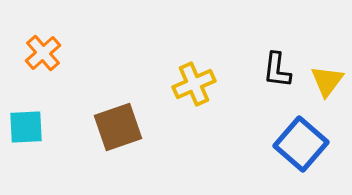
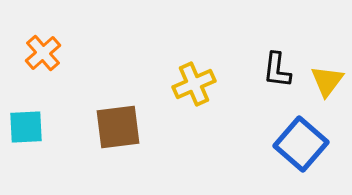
brown square: rotated 12 degrees clockwise
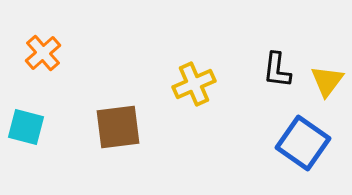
cyan square: rotated 18 degrees clockwise
blue square: moved 2 px right, 1 px up; rotated 6 degrees counterclockwise
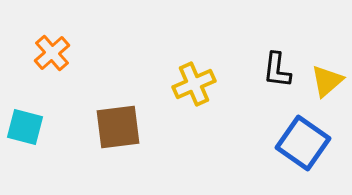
orange cross: moved 9 px right
yellow triangle: rotated 12 degrees clockwise
cyan square: moved 1 px left
